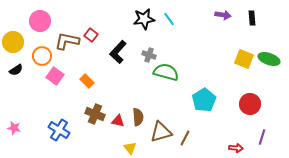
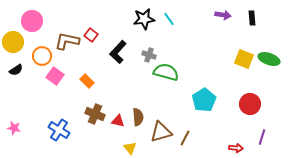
pink circle: moved 8 px left
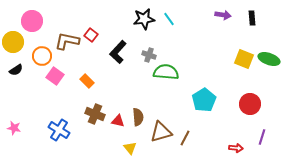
green semicircle: rotated 10 degrees counterclockwise
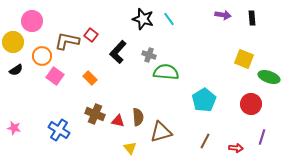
black star: moved 1 px left; rotated 25 degrees clockwise
green ellipse: moved 18 px down
orange rectangle: moved 3 px right, 3 px up
red circle: moved 1 px right
brown line: moved 20 px right, 3 px down
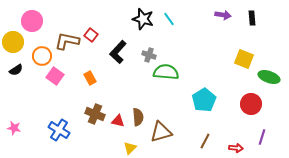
orange rectangle: rotated 16 degrees clockwise
yellow triangle: rotated 24 degrees clockwise
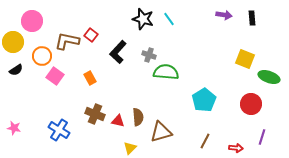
purple arrow: moved 1 px right
yellow square: moved 1 px right
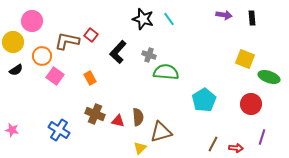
pink star: moved 2 px left, 2 px down
brown line: moved 8 px right, 3 px down
yellow triangle: moved 10 px right
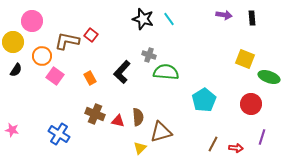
black L-shape: moved 4 px right, 20 px down
black semicircle: rotated 24 degrees counterclockwise
blue cross: moved 4 px down
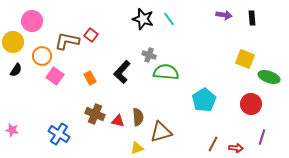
yellow triangle: moved 3 px left; rotated 24 degrees clockwise
